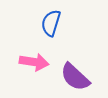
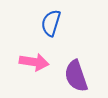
purple semicircle: moved 1 px right, 1 px up; rotated 28 degrees clockwise
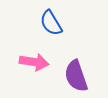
blue semicircle: rotated 48 degrees counterclockwise
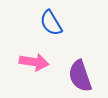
purple semicircle: moved 4 px right
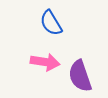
pink arrow: moved 11 px right
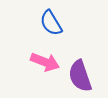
pink arrow: rotated 12 degrees clockwise
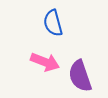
blue semicircle: moved 2 px right; rotated 16 degrees clockwise
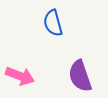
pink arrow: moved 25 px left, 14 px down
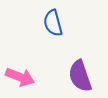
pink arrow: moved 1 px down
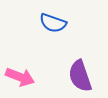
blue semicircle: rotated 56 degrees counterclockwise
